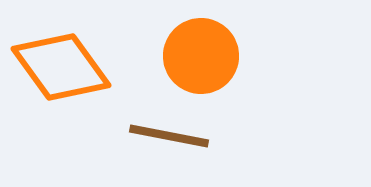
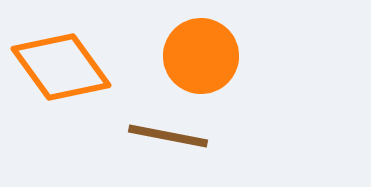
brown line: moved 1 px left
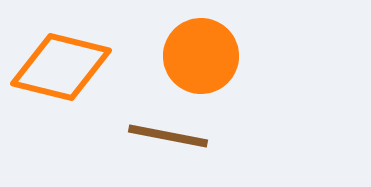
orange diamond: rotated 40 degrees counterclockwise
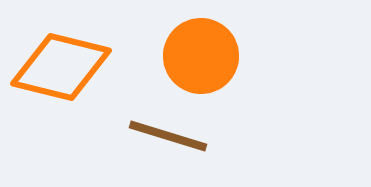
brown line: rotated 6 degrees clockwise
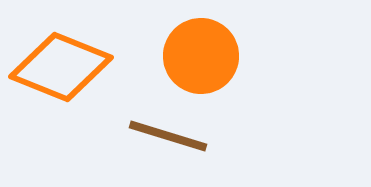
orange diamond: rotated 8 degrees clockwise
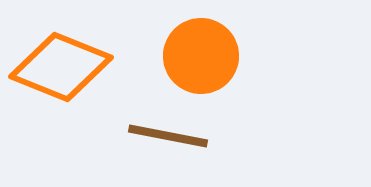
brown line: rotated 6 degrees counterclockwise
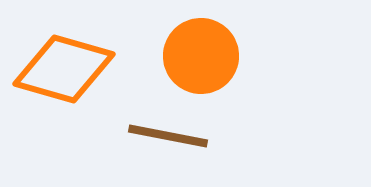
orange diamond: moved 3 px right, 2 px down; rotated 6 degrees counterclockwise
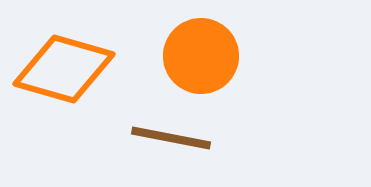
brown line: moved 3 px right, 2 px down
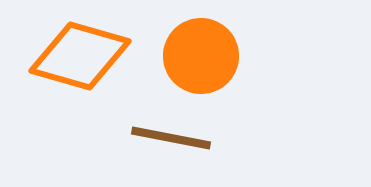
orange diamond: moved 16 px right, 13 px up
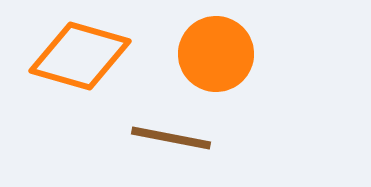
orange circle: moved 15 px right, 2 px up
